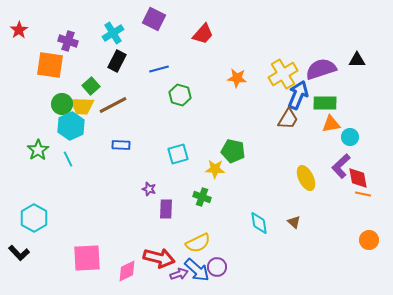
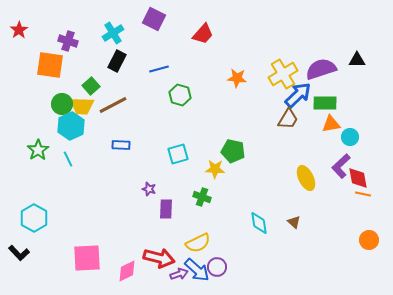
blue arrow at (298, 95): rotated 24 degrees clockwise
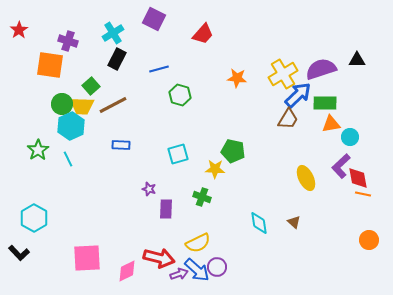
black rectangle at (117, 61): moved 2 px up
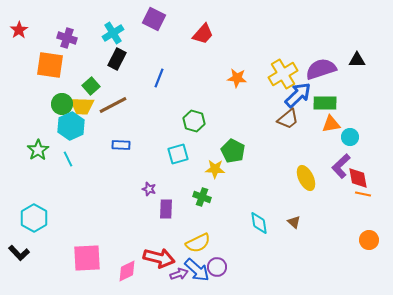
purple cross at (68, 41): moved 1 px left, 3 px up
blue line at (159, 69): moved 9 px down; rotated 54 degrees counterclockwise
green hexagon at (180, 95): moved 14 px right, 26 px down
brown trapezoid at (288, 119): rotated 20 degrees clockwise
green pentagon at (233, 151): rotated 15 degrees clockwise
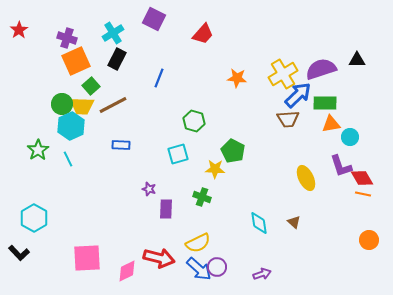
orange square at (50, 65): moved 26 px right, 4 px up; rotated 32 degrees counterclockwise
brown trapezoid at (288, 119): rotated 35 degrees clockwise
purple L-shape at (341, 166): rotated 65 degrees counterclockwise
red diamond at (358, 178): moved 4 px right; rotated 20 degrees counterclockwise
blue arrow at (197, 270): moved 2 px right, 1 px up
purple arrow at (179, 274): moved 83 px right
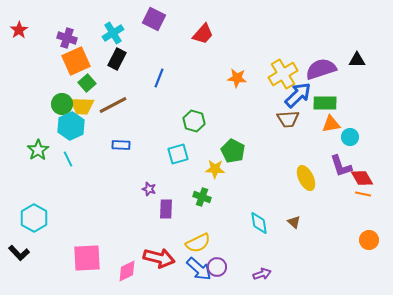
green square at (91, 86): moved 4 px left, 3 px up
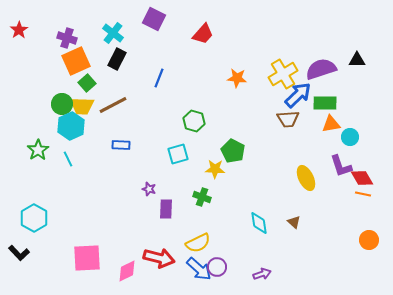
cyan cross at (113, 33): rotated 20 degrees counterclockwise
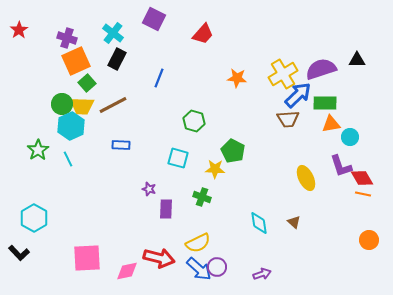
cyan square at (178, 154): moved 4 px down; rotated 30 degrees clockwise
pink diamond at (127, 271): rotated 15 degrees clockwise
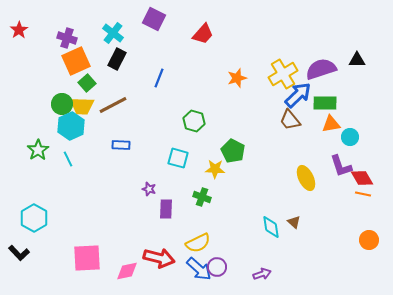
orange star at (237, 78): rotated 24 degrees counterclockwise
brown trapezoid at (288, 119): moved 2 px right, 1 px down; rotated 55 degrees clockwise
cyan diamond at (259, 223): moved 12 px right, 4 px down
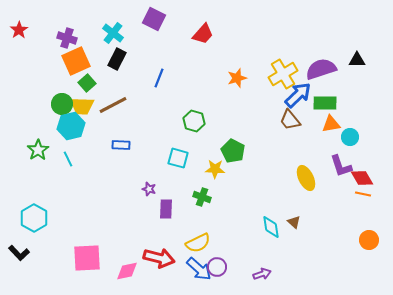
cyan hexagon at (71, 126): rotated 12 degrees clockwise
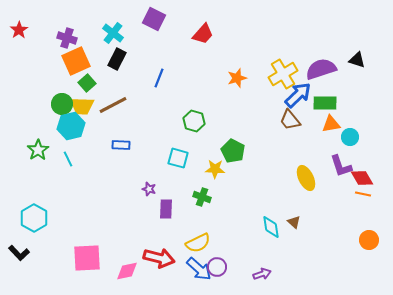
black triangle at (357, 60): rotated 18 degrees clockwise
